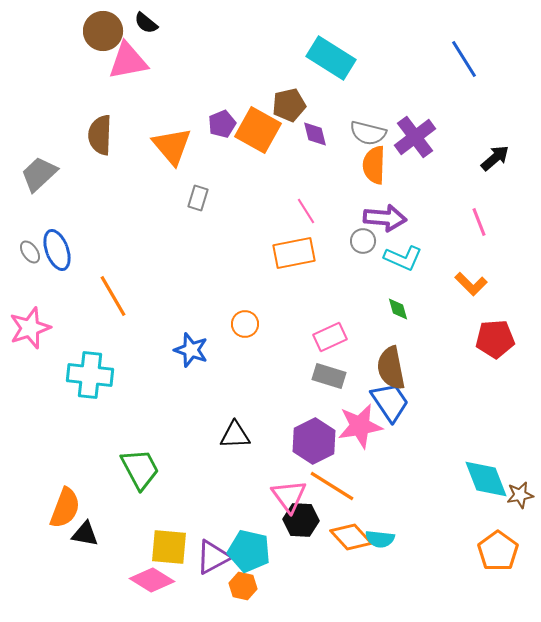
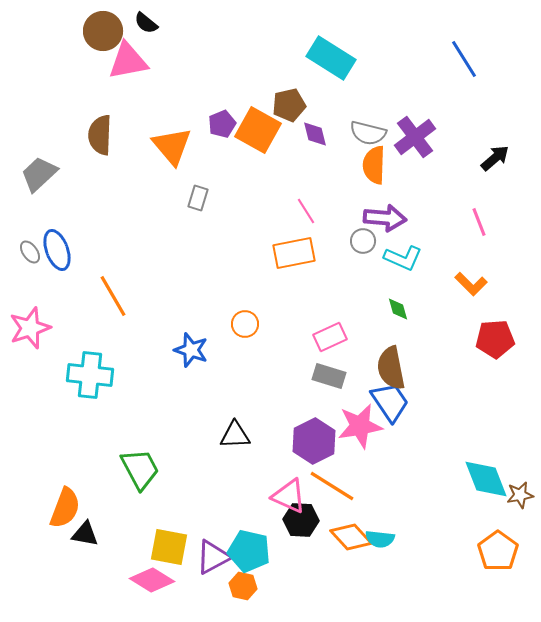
pink triangle at (289, 496): rotated 30 degrees counterclockwise
yellow square at (169, 547): rotated 6 degrees clockwise
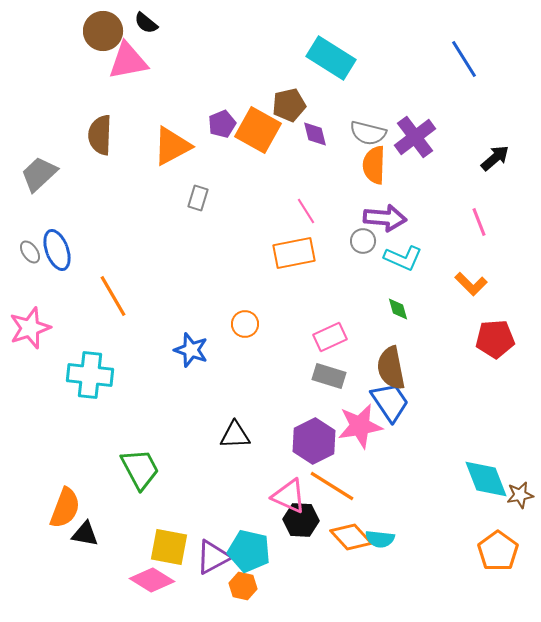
orange triangle at (172, 146): rotated 42 degrees clockwise
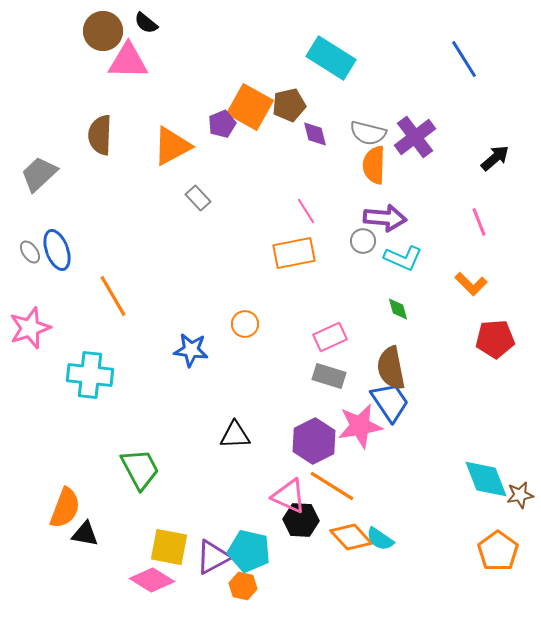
pink triangle at (128, 61): rotated 12 degrees clockwise
orange square at (258, 130): moved 8 px left, 23 px up
gray rectangle at (198, 198): rotated 60 degrees counterclockwise
blue star at (191, 350): rotated 12 degrees counterclockwise
cyan semicircle at (380, 539): rotated 28 degrees clockwise
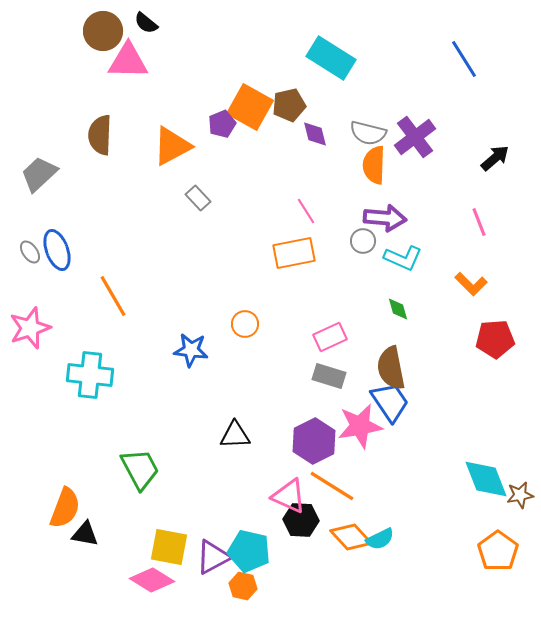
cyan semicircle at (380, 539): rotated 60 degrees counterclockwise
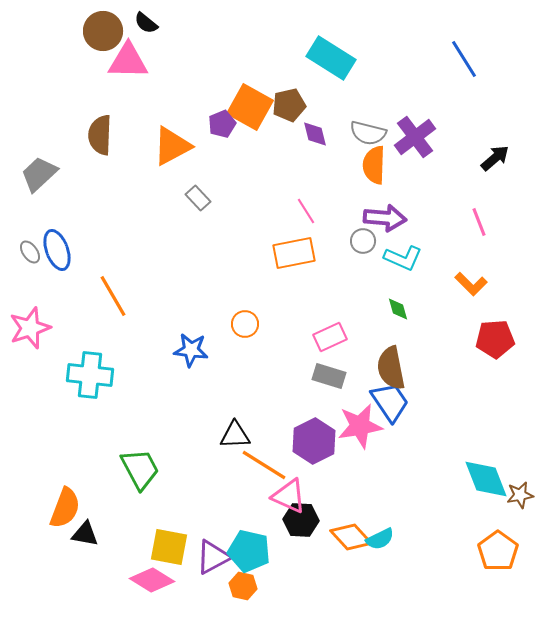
orange line at (332, 486): moved 68 px left, 21 px up
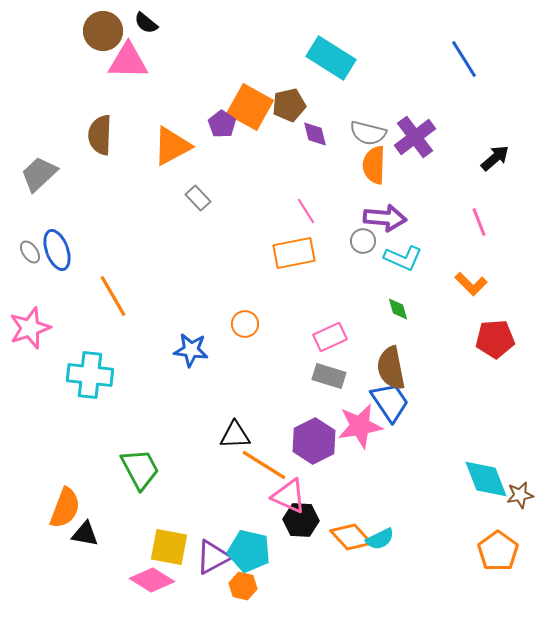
purple pentagon at (222, 124): rotated 16 degrees counterclockwise
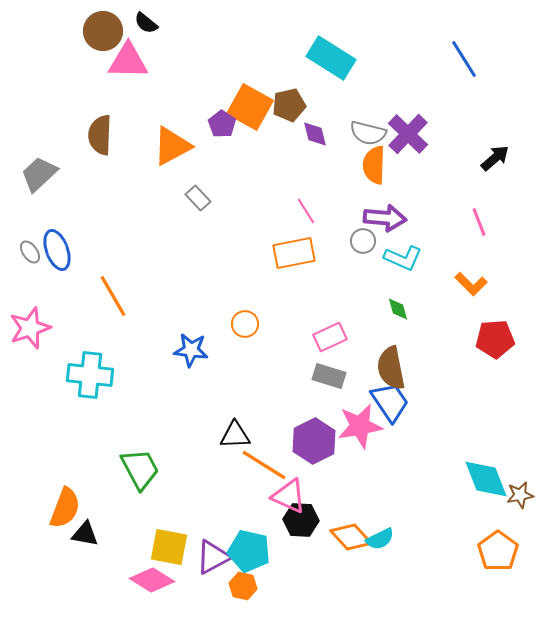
purple cross at (415, 137): moved 7 px left, 3 px up; rotated 9 degrees counterclockwise
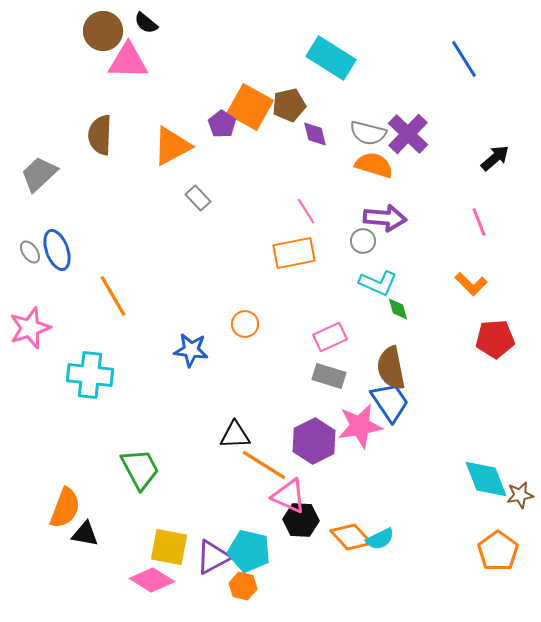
orange semicircle at (374, 165): rotated 105 degrees clockwise
cyan L-shape at (403, 258): moved 25 px left, 25 px down
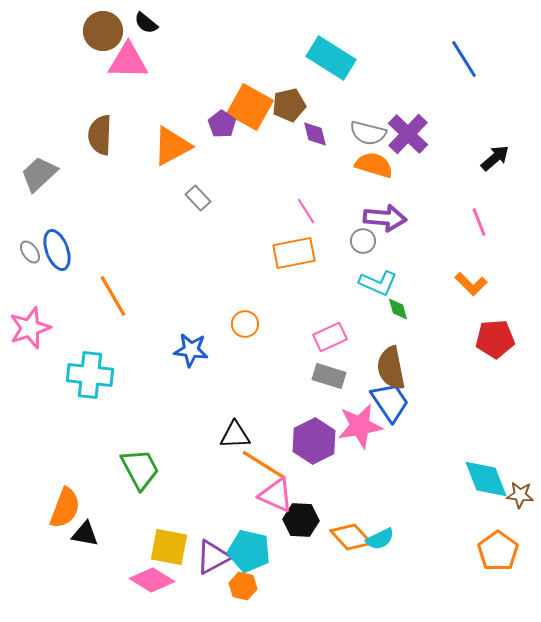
brown star at (520, 495): rotated 16 degrees clockwise
pink triangle at (289, 496): moved 13 px left, 1 px up
